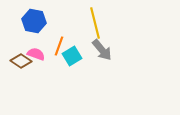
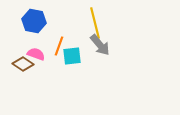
gray arrow: moved 2 px left, 5 px up
cyan square: rotated 24 degrees clockwise
brown diamond: moved 2 px right, 3 px down
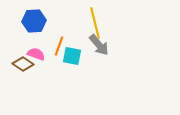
blue hexagon: rotated 15 degrees counterclockwise
gray arrow: moved 1 px left
cyan square: rotated 18 degrees clockwise
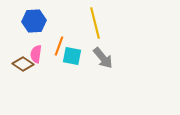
gray arrow: moved 4 px right, 13 px down
pink semicircle: rotated 102 degrees counterclockwise
